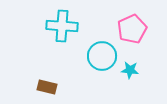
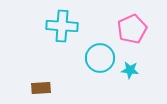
cyan circle: moved 2 px left, 2 px down
brown rectangle: moved 6 px left, 1 px down; rotated 18 degrees counterclockwise
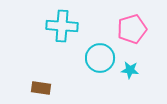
pink pentagon: rotated 8 degrees clockwise
brown rectangle: rotated 12 degrees clockwise
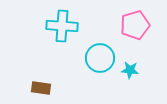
pink pentagon: moved 3 px right, 4 px up
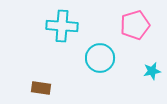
cyan star: moved 22 px right, 1 px down; rotated 18 degrees counterclockwise
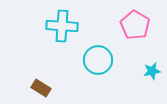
pink pentagon: rotated 24 degrees counterclockwise
cyan circle: moved 2 px left, 2 px down
brown rectangle: rotated 24 degrees clockwise
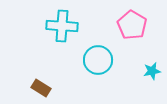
pink pentagon: moved 3 px left
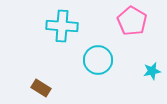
pink pentagon: moved 4 px up
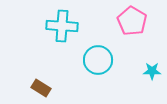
cyan star: rotated 12 degrees clockwise
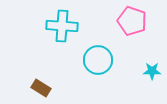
pink pentagon: rotated 12 degrees counterclockwise
